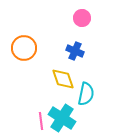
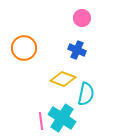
blue cross: moved 2 px right, 1 px up
yellow diamond: rotated 50 degrees counterclockwise
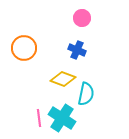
pink line: moved 2 px left, 3 px up
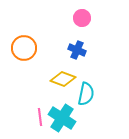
pink line: moved 1 px right, 1 px up
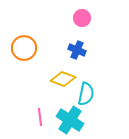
cyan cross: moved 8 px right, 2 px down
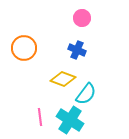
cyan semicircle: rotated 25 degrees clockwise
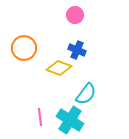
pink circle: moved 7 px left, 3 px up
yellow diamond: moved 4 px left, 11 px up
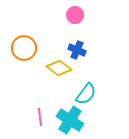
yellow diamond: rotated 15 degrees clockwise
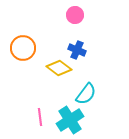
orange circle: moved 1 px left
cyan cross: rotated 24 degrees clockwise
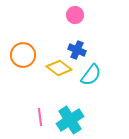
orange circle: moved 7 px down
cyan semicircle: moved 5 px right, 19 px up
